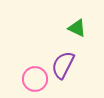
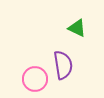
purple semicircle: rotated 144 degrees clockwise
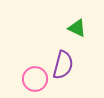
purple semicircle: rotated 24 degrees clockwise
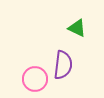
purple semicircle: rotated 8 degrees counterclockwise
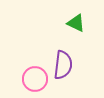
green triangle: moved 1 px left, 5 px up
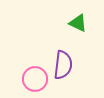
green triangle: moved 2 px right
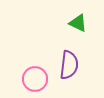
purple semicircle: moved 6 px right
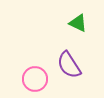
purple semicircle: rotated 140 degrees clockwise
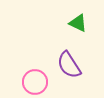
pink circle: moved 3 px down
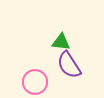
green triangle: moved 17 px left, 19 px down; rotated 18 degrees counterclockwise
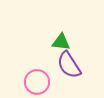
pink circle: moved 2 px right
